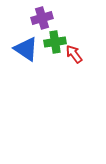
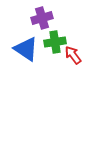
red arrow: moved 1 px left, 1 px down
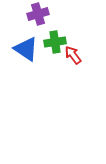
purple cross: moved 4 px left, 4 px up
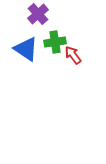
purple cross: rotated 25 degrees counterclockwise
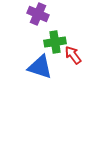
purple cross: rotated 25 degrees counterclockwise
blue triangle: moved 14 px right, 18 px down; rotated 16 degrees counterclockwise
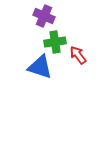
purple cross: moved 6 px right, 2 px down
red arrow: moved 5 px right
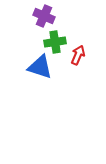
red arrow: rotated 60 degrees clockwise
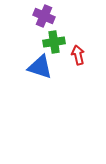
green cross: moved 1 px left
red arrow: rotated 36 degrees counterclockwise
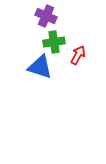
purple cross: moved 2 px right
red arrow: rotated 42 degrees clockwise
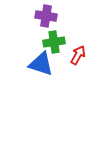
purple cross: rotated 15 degrees counterclockwise
blue triangle: moved 1 px right, 3 px up
